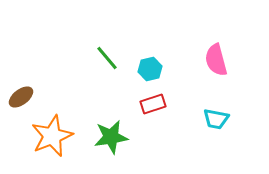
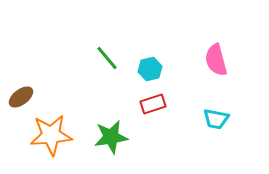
orange star: moved 1 px left, 1 px up; rotated 18 degrees clockwise
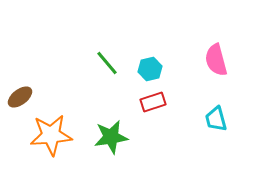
green line: moved 5 px down
brown ellipse: moved 1 px left
red rectangle: moved 2 px up
cyan trapezoid: rotated 64 degrees clockwise
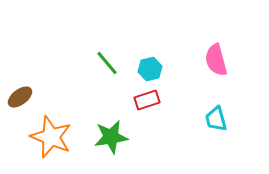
red rectangle: moved 6 px left, 2 px up
orange star: moved 2 px down; rotated 27 degrees clockwise
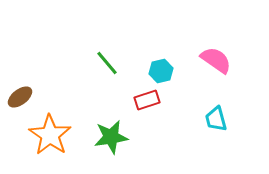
pink semicircle: rotated 140 degrees clockwise
cyan hexagon: moved 11 px right, 2 px down
orange star: moved 1 px left, 2 px up; rotated 12 degrees clockwise
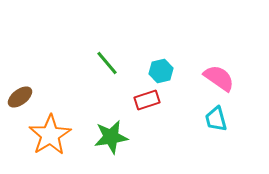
pink semicircle: moved 3 px right, 18 px down
orange star: rotated 6 degrees clockwise
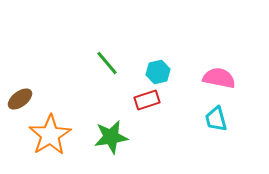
cyan hexagon: moved 3 px left, 1 px down
pink semicircle: rotated 24 degrees counterclockwise
brown ellipse: moved 2 px down
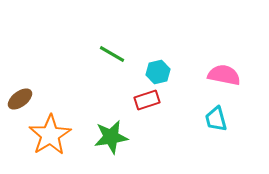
green line: moved 5 px right, 9 px up; rotated 20 degrees counterclockwise
pink semicircle: moved 5 px right, 3 px up
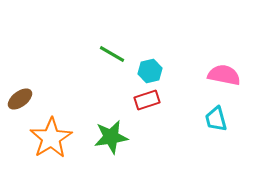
cyan hexagon: moved 8 px left, 1 px up
orange star: moved 1 px right, 3 px down
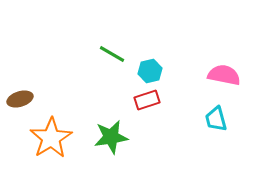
brown ellipse: rotated 20 degrees clockwise
